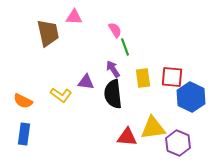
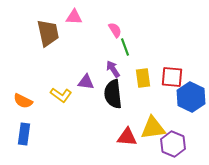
purple hexagon: moved 5 px left, 1 px down
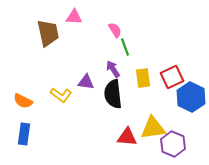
red square: rotated 30 degrees counterclockwise
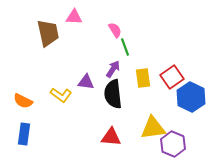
purple arrow: rotated 66 degrees clockwise
red square: rotated 10 degrees counterclockwise
red triangle: moved 16 px left
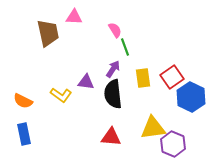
blue rectangle: rotated 20 degrees counterclockwise
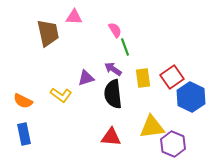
purple arrow: rotated 90 degrees counterclockwise
purple triangle: moved 4 px up; rotated 24 degrees counterclockwise
yellow triangle: moved 1 px left, 1 px up
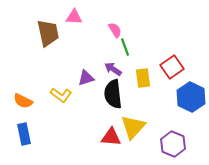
red square: moved 10 px up
yellow triangle: moved 19 px left; rotated 40 degrees counterclockwise
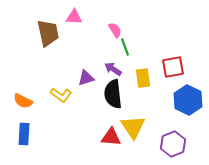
red square: moved 1 px right; rotated 25 degrees clockwise
blue hexagon: moved 3 px left, 3 px down
yellow triangle: rotated 16 degrees counterclockwise
blue rectangle: rotated 15 degrees clockwise
purple hexagon: rotated 15 degrees clockwise
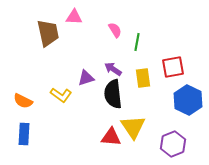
green line: moved 12 px right, 5 px up; rotated 30 degrees clockwise
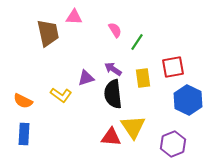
green line: rotated 24 degrees clockwise
